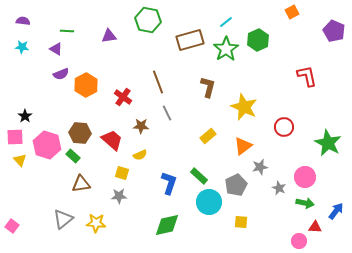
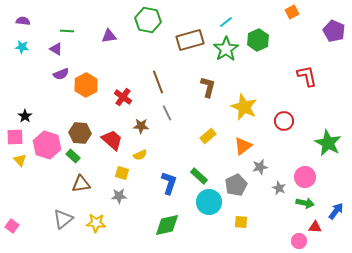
red circle at (284, 127): moved 6 px up
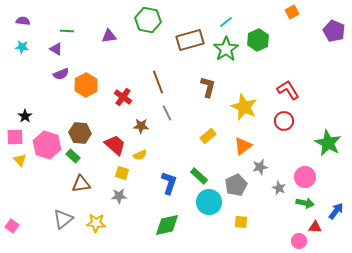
red L-shape at (307, 76): moved 19 px left, 14 px down; rotated 20 degrees counterclockwise
red trapezoid at (112, 140): moved 3 px right, 5 px down
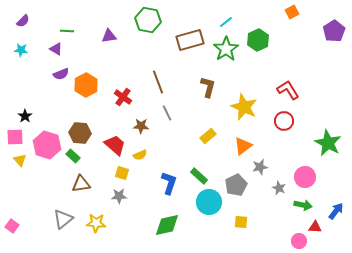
purple semicircle at (23, 21): rotated 128 degrees clockwise
purple pentagon at (334, 31): rotated 15 degrees clockwise
cyan star at (22, 47): moved 1 px left, 3 px down
green arrow at (305, 203): moved 2 px left, 2 px down
